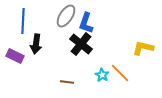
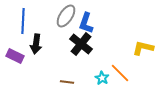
cyan star: moved 3 px down
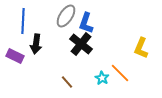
yellow L-shape: moved 2 px left; rotated 80 degrees counterclockwise
brown line: rotated 40 degrees clockwise
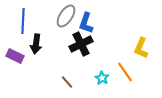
black cross: rotated 25 degrees clockwise
orange line: moved 5 px right, 1 px up; rotated 10 degrees clockwise
